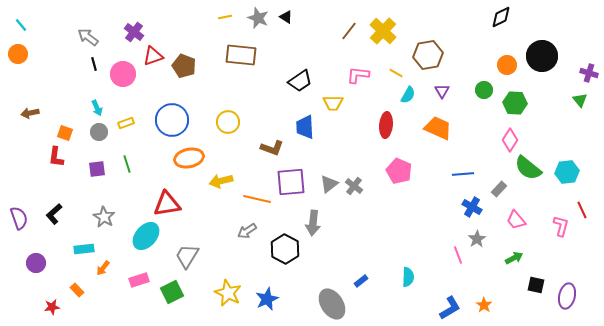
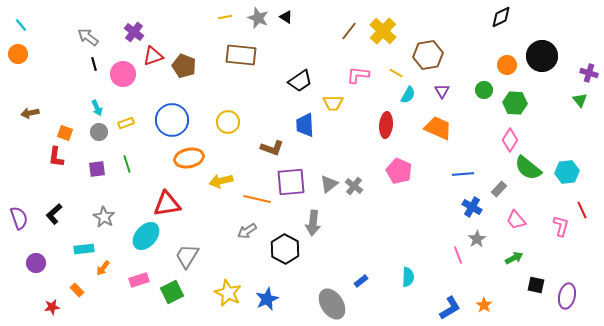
blue trapezoid at (305, 127): moved 2 px up
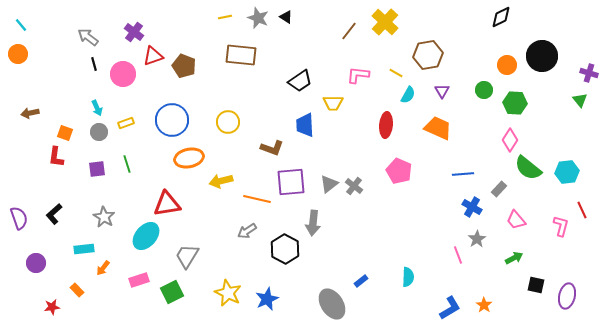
yellow cross at (383, 31): moved 2 px right, 9 px up
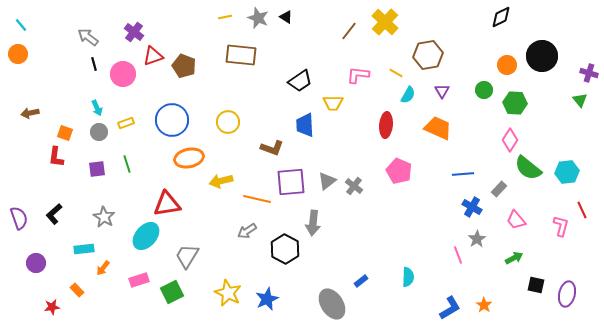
gray triangle at (329, 184): moved 2 px left, 3 px up
purple ellipse at (567, 296): moved 2 px up
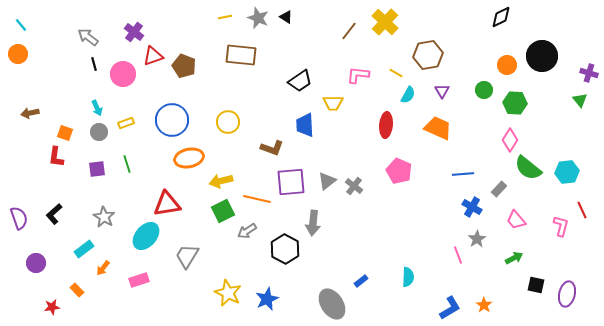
cyan rectangle at (84, 249): rotated 30 degrees counterclockwise
green square at (172, 292): moved 51 px right, 81 px up
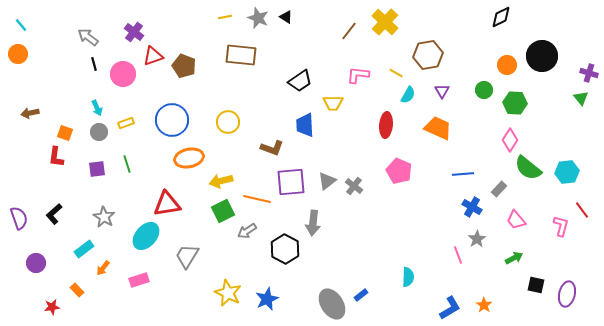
green triangle at (580, 100): moved 1 px right, 2 px up
red line at (582, 210): rotated 12 degrees counterclockwise
blue rectangle at (361, 281): moved 14 px down
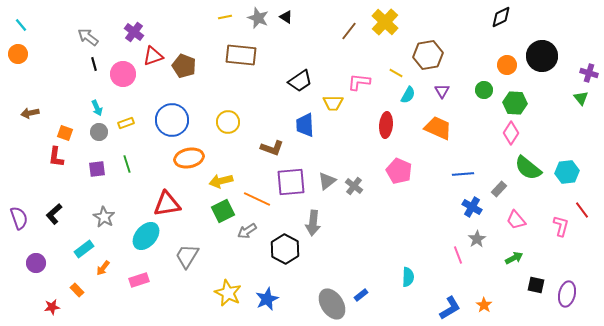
pink L-shape at (358, 75): moved 1 px right, 7 px down
pink diamond at (510, 140): moved 1 px right, 7 px up
orange line at (257, 199): rotated 12 degrees clockwise
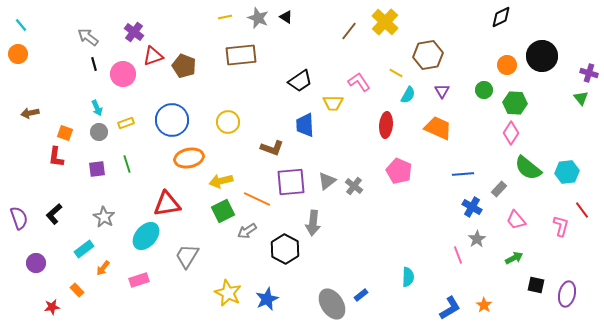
brown rectangle at (241, 55): rotated 12 degrees counterclockwise
pink L-shape at (359, 82): rotated 50 degrees clockwise
